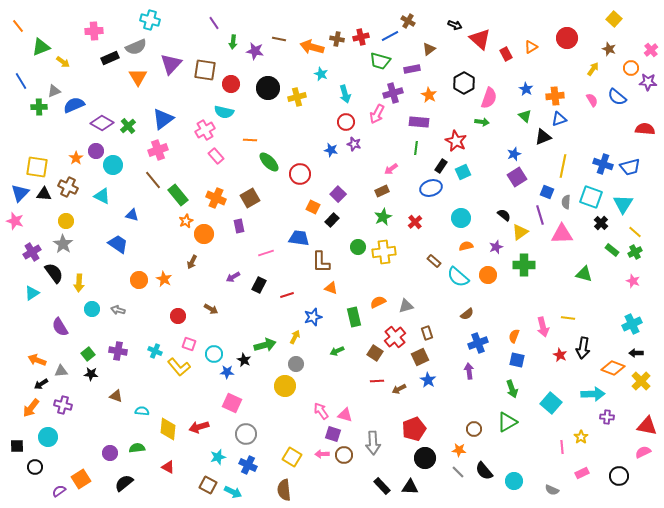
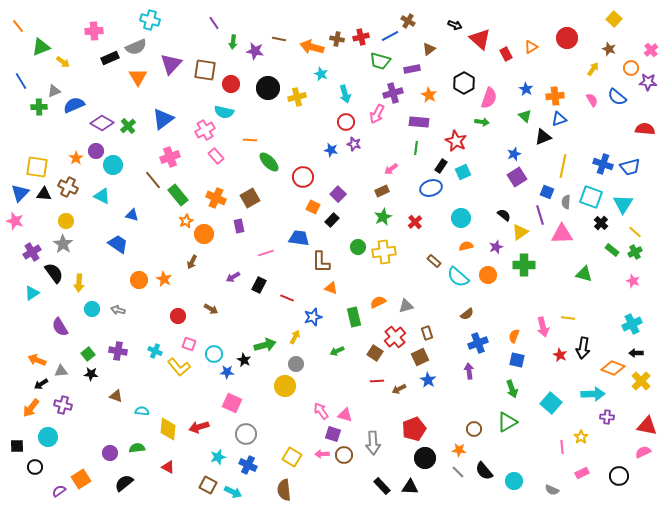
pink cross at (158, 150): moved 12 px right, 7 px down
red circle at (300, 174): moved 3 px right, 3 px down
red line at (287, 295): moved 3 px down; rotated 40 degrees clockwise
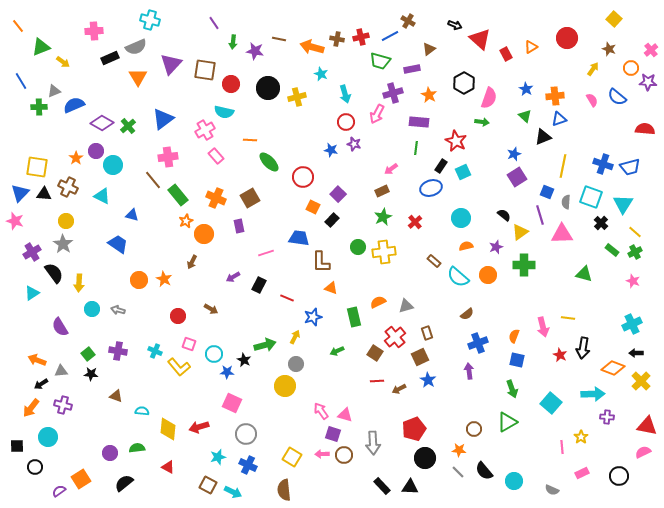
pink cross at (170, 157): moved 2 px left; rotated 12 degrees clockwise
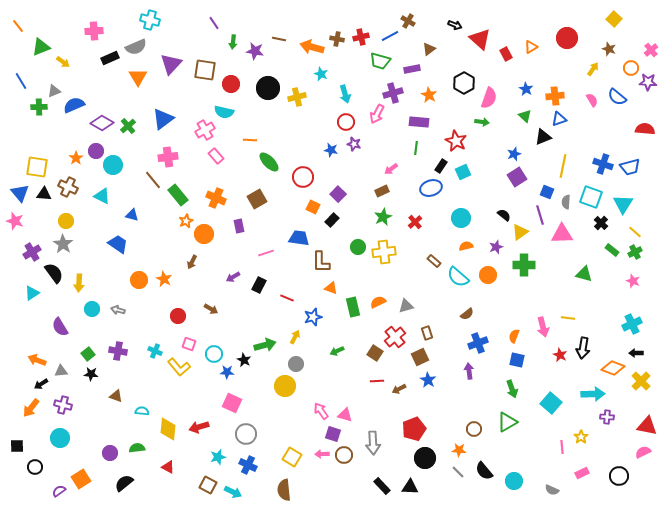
blue triangle at (20, 193): rotated 24 degrees counterclockwise
brown square at (250, 198): moved 7 px right, 1 px down
green rectangle at (354, 317): moved 1 px left, 10 px up
cyan circle at (48, 437): moved 12 px right, 1 px down
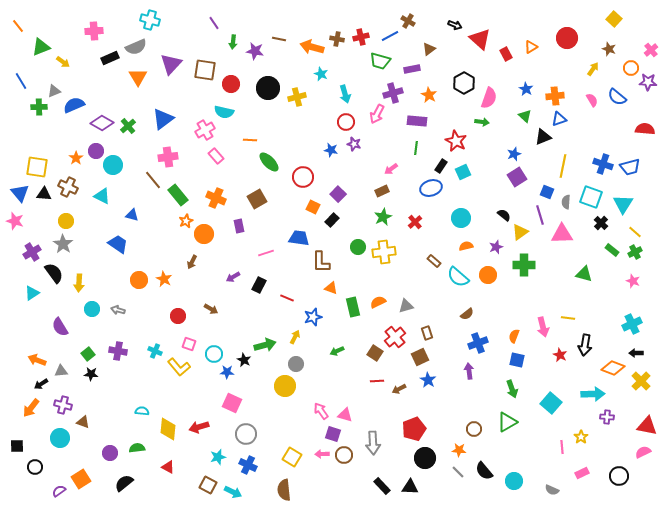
purple rectangle at (419, 122): moved 2 px left, 1 px up
black arrow at (583, 348): moved 2 px right, 3 px up
brown triangle at (116, 396): moved 33 px left, 26 px down
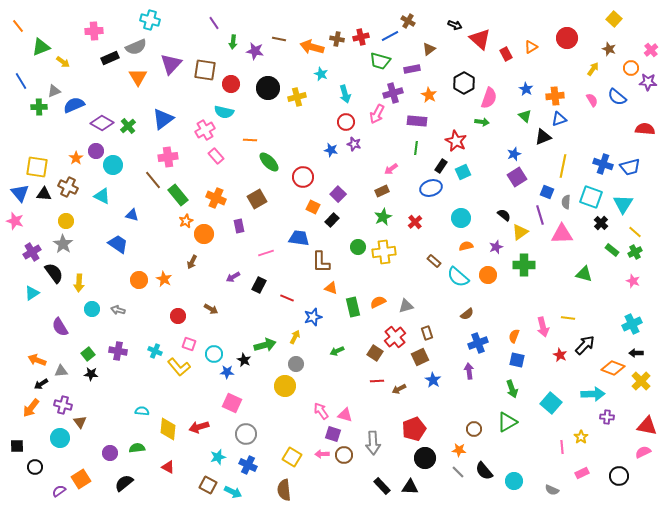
black arrow at (585, 345): rotated 145 degrees counterclockwise
blue star at (428, 380): moved 5 px right
brown triangle at (83, 422): moved 3 px left; rotated 32 degrees clockwise
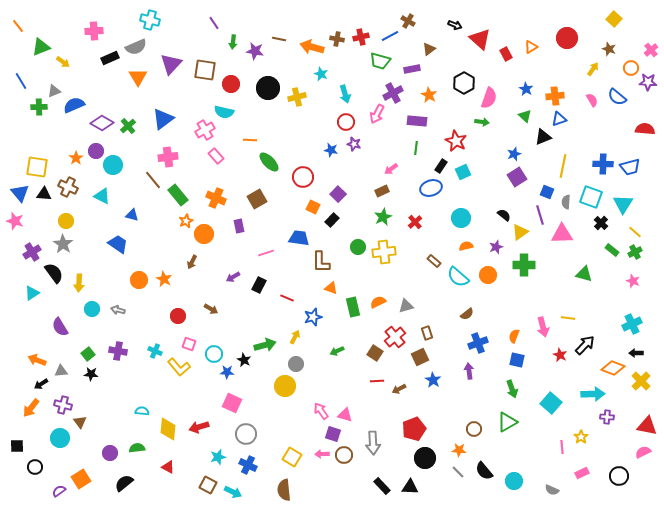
purple cross at (393, 93): rotated 12 degrees counterclockwise
blue cross at (603, 164): rotated 18 degrees counterclockwise
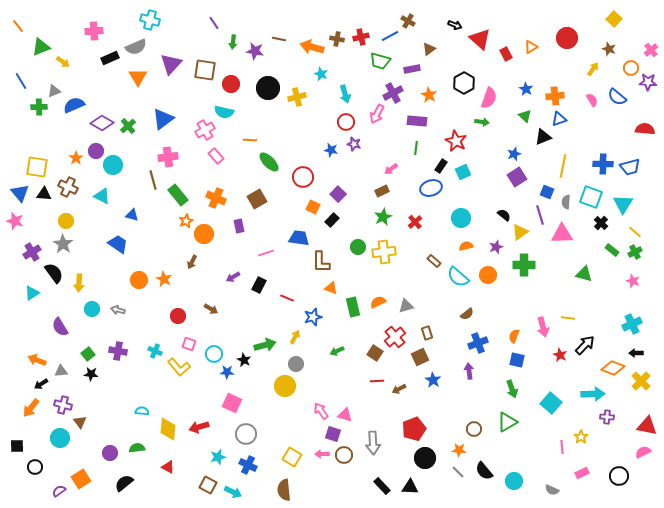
brown line at (153, 180): rotated 24 degrees clockwise
